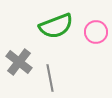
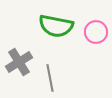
green semicircle: rotated 32 degrees clockwise
gray cross: rotated 20 degrees clockwise
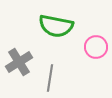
pink circle: moved 15 px down
gray line: rotated 20 degrees clockwise
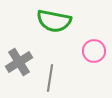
green semicircle: moved 2 px left, 5 px up
pink circle: moved 2 px left, 4 px down
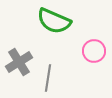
green semicircle: rotated 12 degrees clockwise
gray line: moved 2 px left
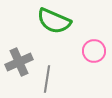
gray cross: rotated 8 degrees clockwise
gray line: moved 1 px left, 1 px down
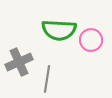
green semicircle: moved 5 px right, 9 px down; rotated 20 degrees counterclockwise
pink circle: moved 3 px left, 11 px up
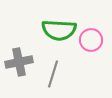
gray cross: rotated 12 degrees clockwise
gray line: moved 6 px right, 5 px up; rotated 8 degrees clockwise
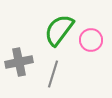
green semicircle: rotated 124 degrees clockwise
